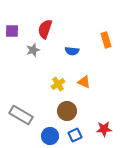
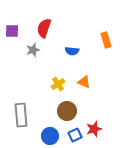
red semicircle: moved 1 px left, 1 px up
gray rectangle: rotated 55 degrees clockwise
red star: moved 10 px left; rotated 14 degrees counterclockwise
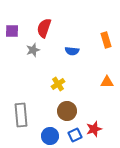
orange triangle: moved 23 px right; rotated 24 degrees counterclockwise
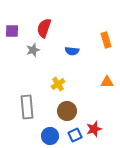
gray rectangle: moved 6 px right, 8 px up
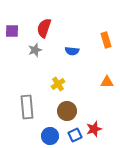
gray star: moved 2 px right
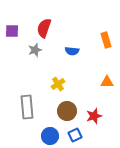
red star: moved 13 px up
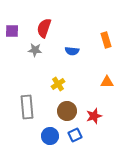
gray star: rotated 24 degrees clockwise
